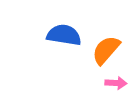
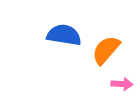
pink arrow: moved 6 px right, 1 px down
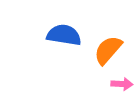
orange semicircle: moved 2 px right
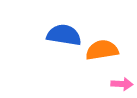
orange semicircle: moved 6 px left; rotated 40 degrees clockwise
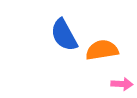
blue semicircle: rotated 128 degrees counterclockwise
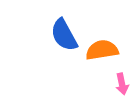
pink arrow: rotated 75 degrees clockwise
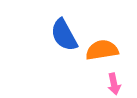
pink arrow: moved 8 px left
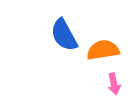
orange semicircle: moved 1 px right
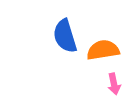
blue semicircle: moved 1 px right, 1 px down; rotated 12 degrees clockwise
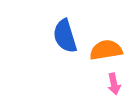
orange semicircle: moved 3 px right
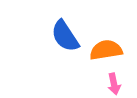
blue semicircle: rotated 16 degrees counterclockwise
